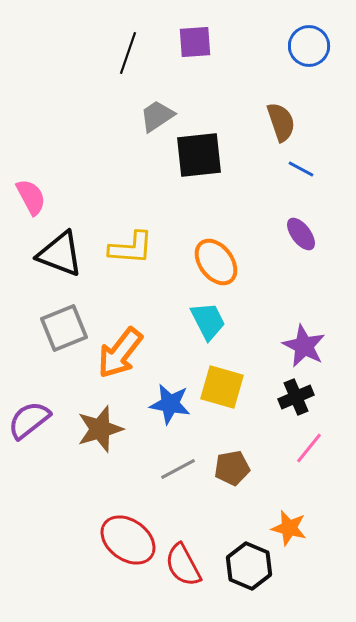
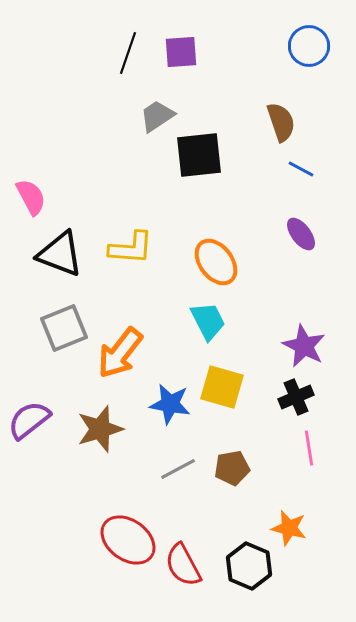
purple square: moved 14 px left, 10 px down
pink line: rotated 48 degrees counterclockwise
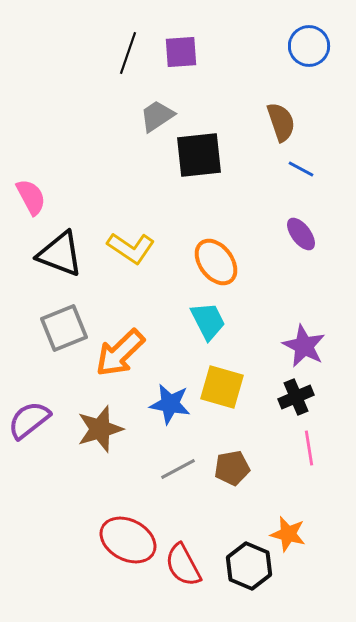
yellow L-shape: rotated 30 degrees clockwise
orange arrow: rotated 8 degrees clockwise
orange star: moved 1 px left, 6 px down
red ellipse: rotated 8 degrees counterclockwise
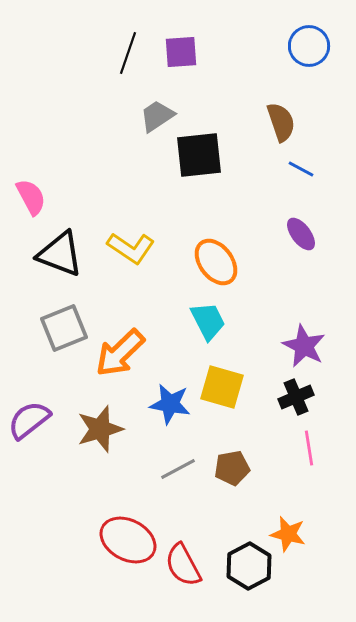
black hexagon: rotated 9 degrees clockwise
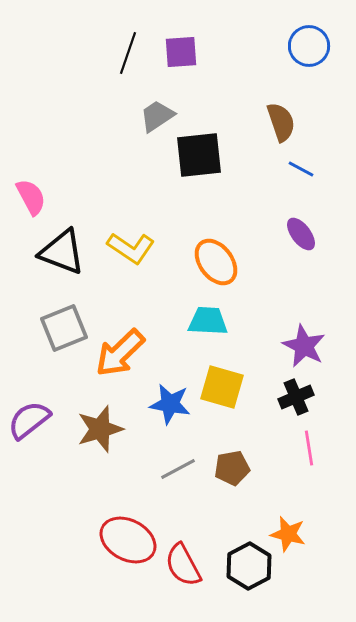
black triangle: moved 2 px right, 2 px up
cyan trapezoid: rotated 60 degrees counterclockwise
